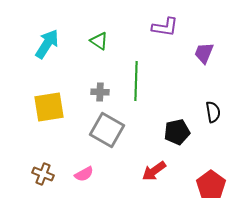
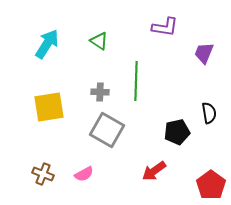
black semicircle: moved 4 px left, 1 px down
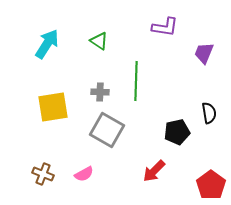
yellow square: moved 4 px right
red arrow: rotated 10 degrees counterclockwise
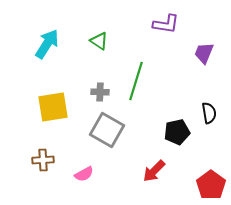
purple L-shape: moved 1 px right, 3 px up
green line: rotated 15 degrees clockwise
brown cross: moved 14 px up; rotated 25 degrees counterclockwise
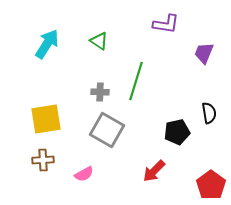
yellow square: moved 7 px left, 12 px down
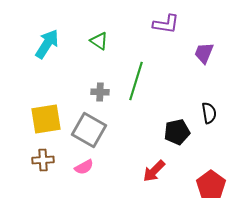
gray square: moved 18 px left
pink semicircle: moved 7 px up
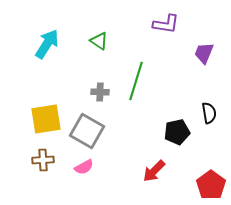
gray square: moved 2 px left, 1 px down
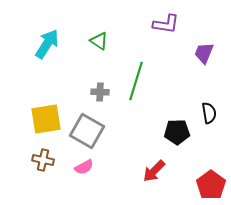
black pentagon: rotated 10 degrees clockwise
brown cross: rotated 15 degrees clockwise
